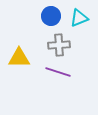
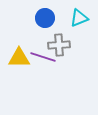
blue circle: moved 6 px left, 2 px down
purple line: moved 15 px left, 15 px up
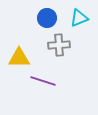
blue circle: moved 2 px right
purple line: moved 24 px down
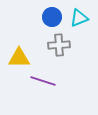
blue circle: moved 5 px right, 1 px up
